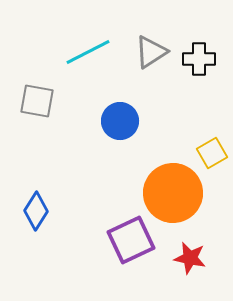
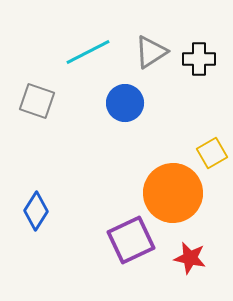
gray square: rotated 9 degrees clockwise
blue circle: moved 5 px right, 18 px up
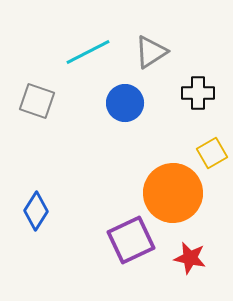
black cross: moved 1 px left, 34 px down
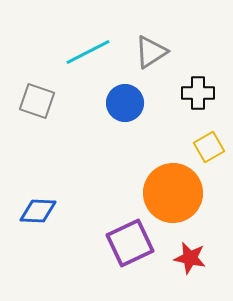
yellow square: moved 3 px left, 6 px up
blue diamond: moved 2 px right; rotated 60 degrees clockwise
purple square: moved 1 px left, 3 px down
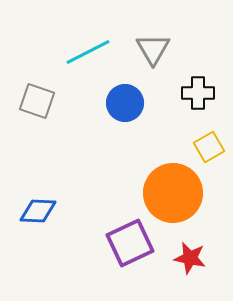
gray triangle: moved 2 px right, 3 px up; rotated 27 degrees counterclockwise
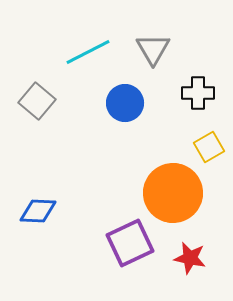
gray square: rotated 21 degrees clockwise
